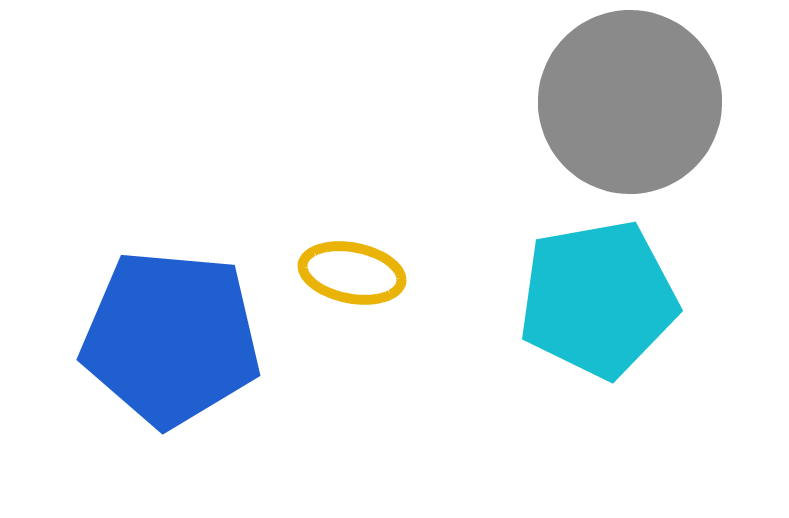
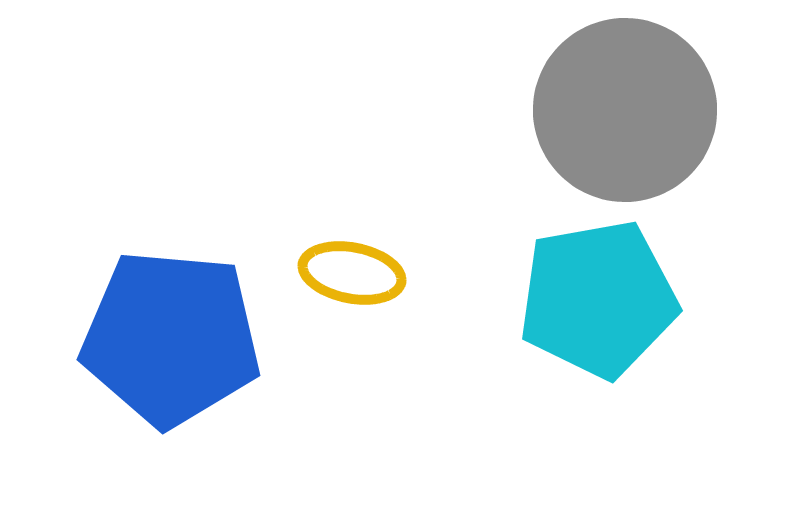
gray circle: moved 5 px left, 8 px down
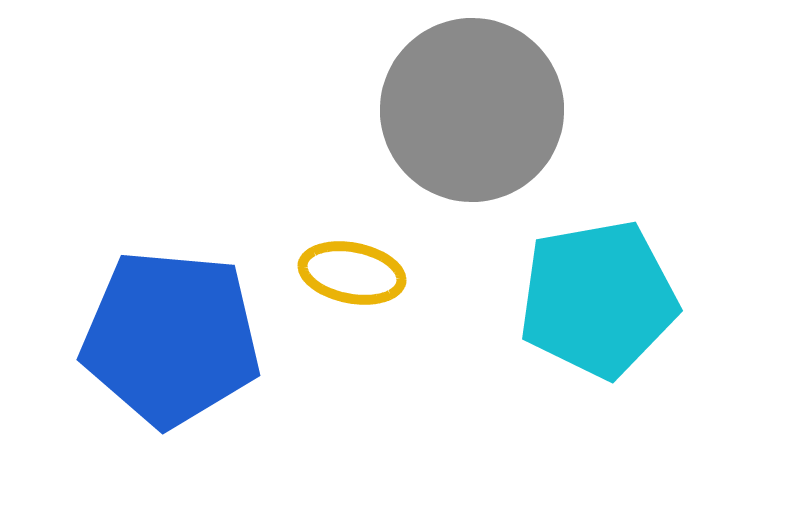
gray circle: moved 153 px left
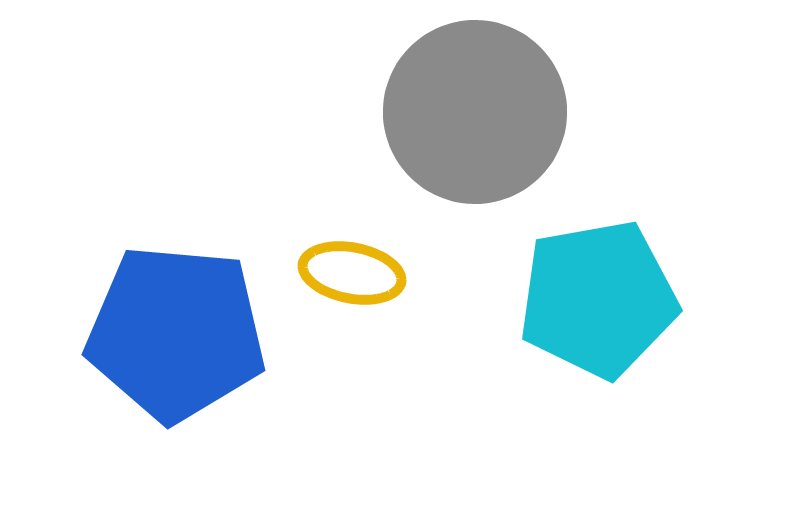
gray circle: moved 3 px right, 2 px down
blue pentagon: moved 5 px right, 5 px up
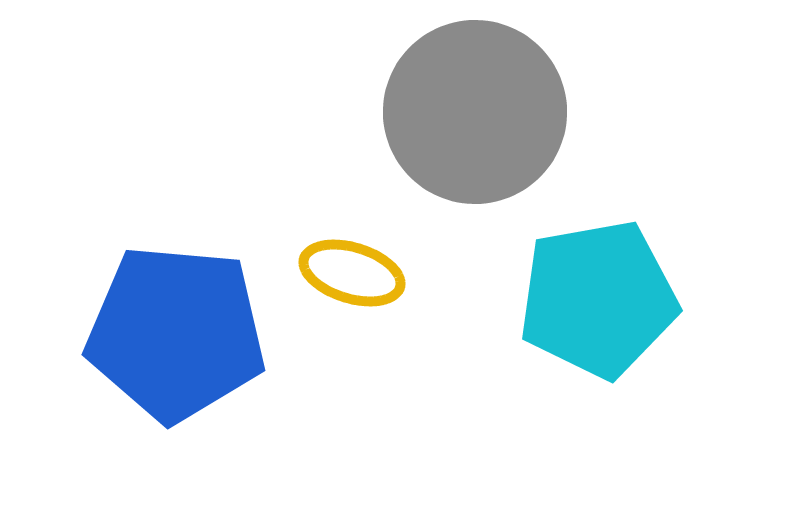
yellow ellipse: rotated 6 degrees clockwise
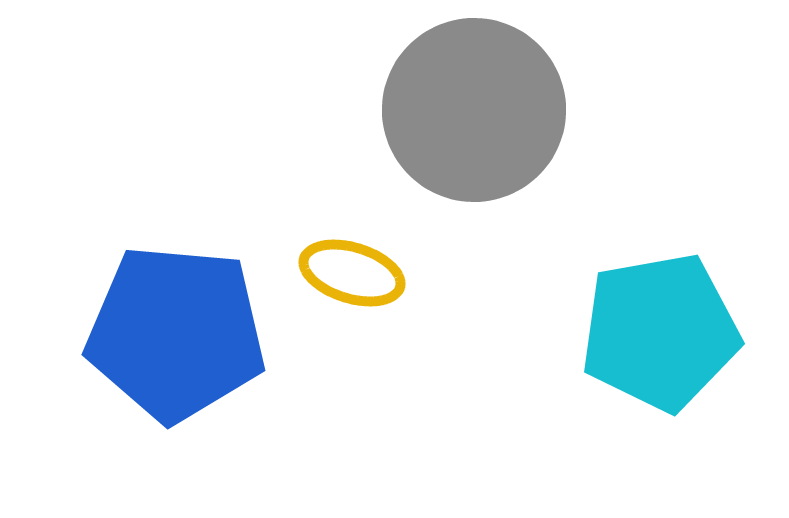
gray circle: moved 1 px left, 2 px up
cyan pentagon: moved 62 px right, 33 px down
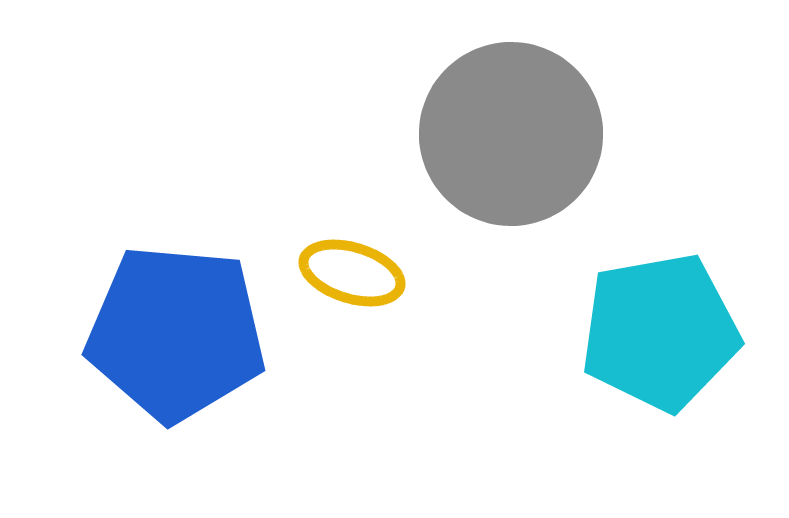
gray circle: moved 37 px right, 24 px down
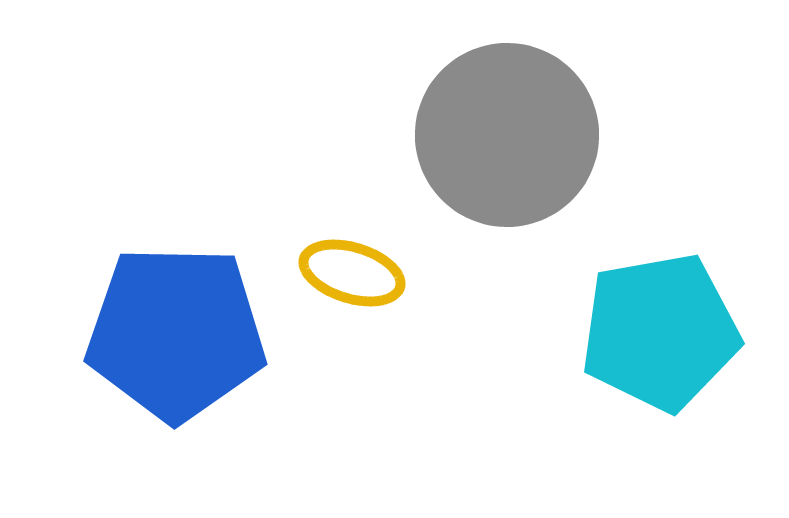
gray circle: moved 4 px left, 1 px down
blue pentagon: rotated 4 degrees counterclockwise
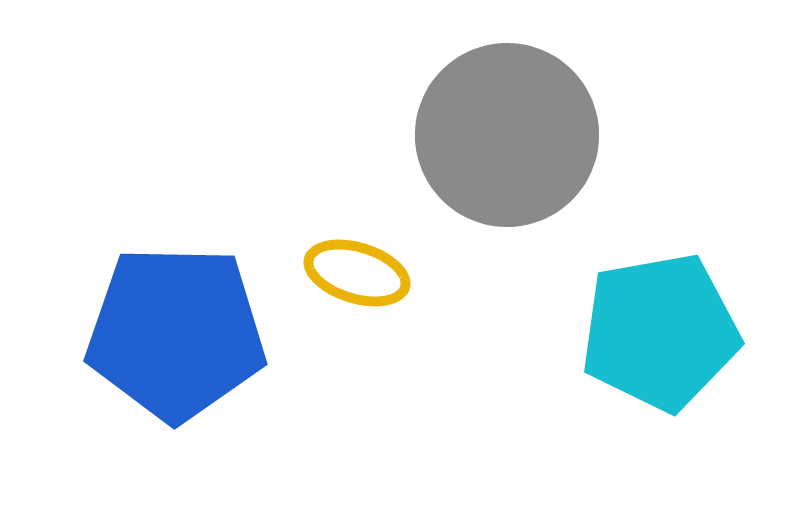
yellow ellipse: moved 5 px right
